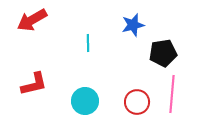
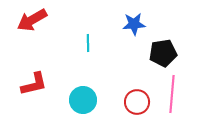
blue star: moved 1 px right, 1 px up; rotated 10 degrees clockwise
cyan circle: moved 2 px left, 1 px up
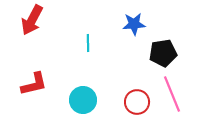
red arrow: rotated 32 degrees counterclockwise
pink line: rotated 27 degrees counterclockwise
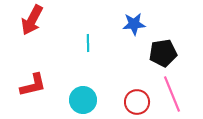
red L-shape: moved 1 px left, 1 px down
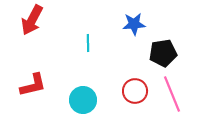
red circle: moved 2 px left, 11 px up
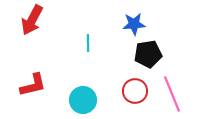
black pentagon: moved 15 px left, 1 px down
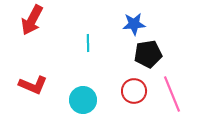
red L-shape: rotated 36 degrees clockwise
red circle: moved 1 px left
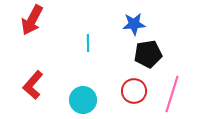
red L-shape: rotated 108 degrees clockwise
pink line: rotated 39 degrees clockwise
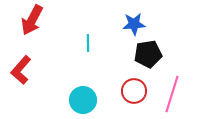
red L-shape: moved 12 px left, 15 px up
